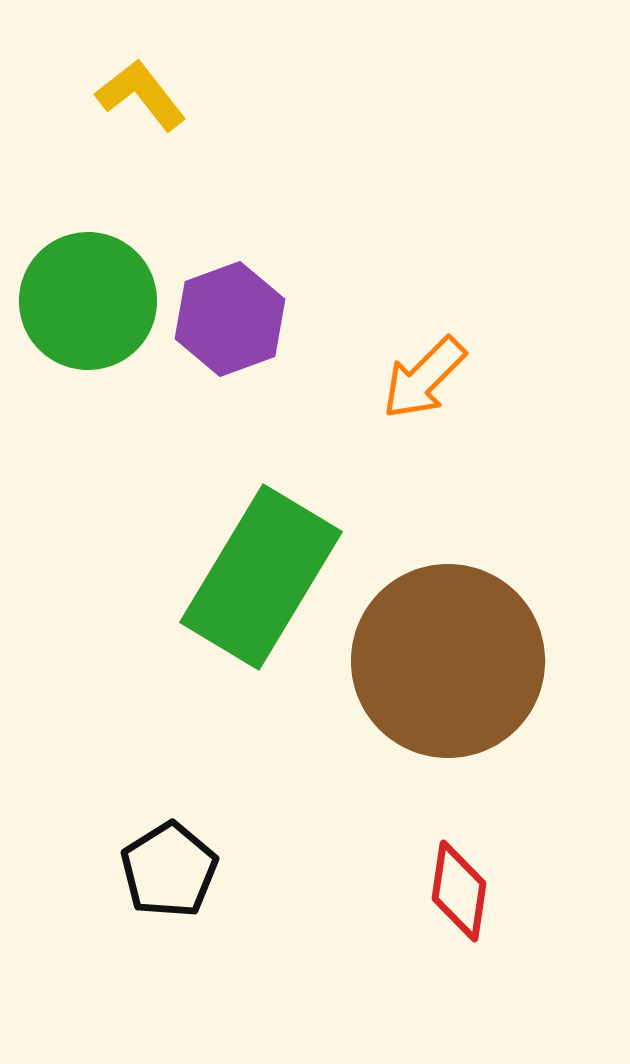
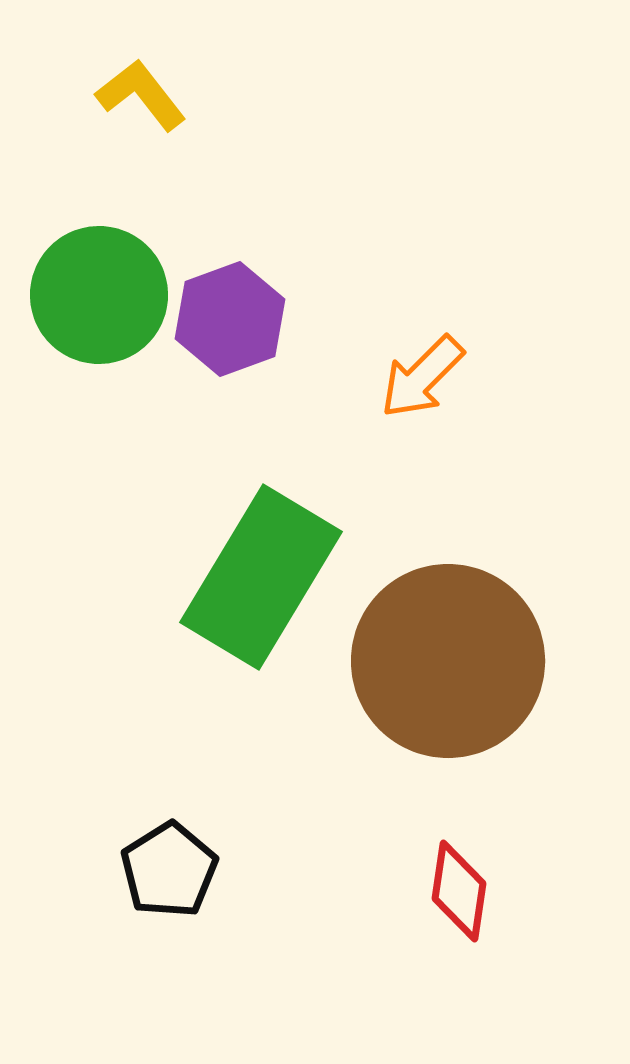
green circle: moved 11 px right, 6 px up
orange arrow: moved 2 px left, 1 px up
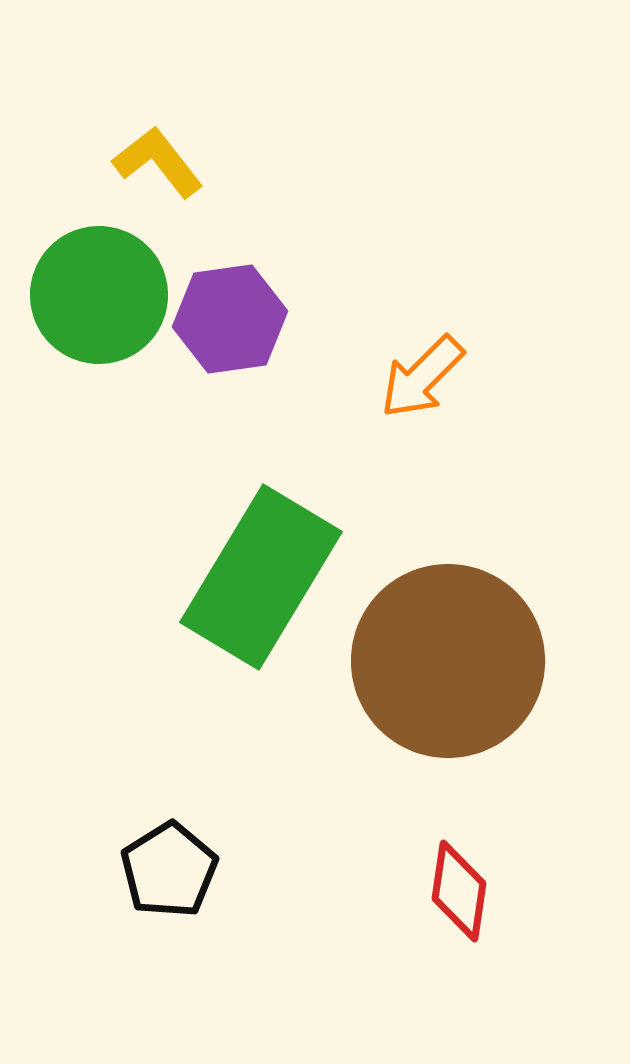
yellow L-shape: moved 17 px right, 67 px down
purple hexagon: rotated 12 degrees clockwise
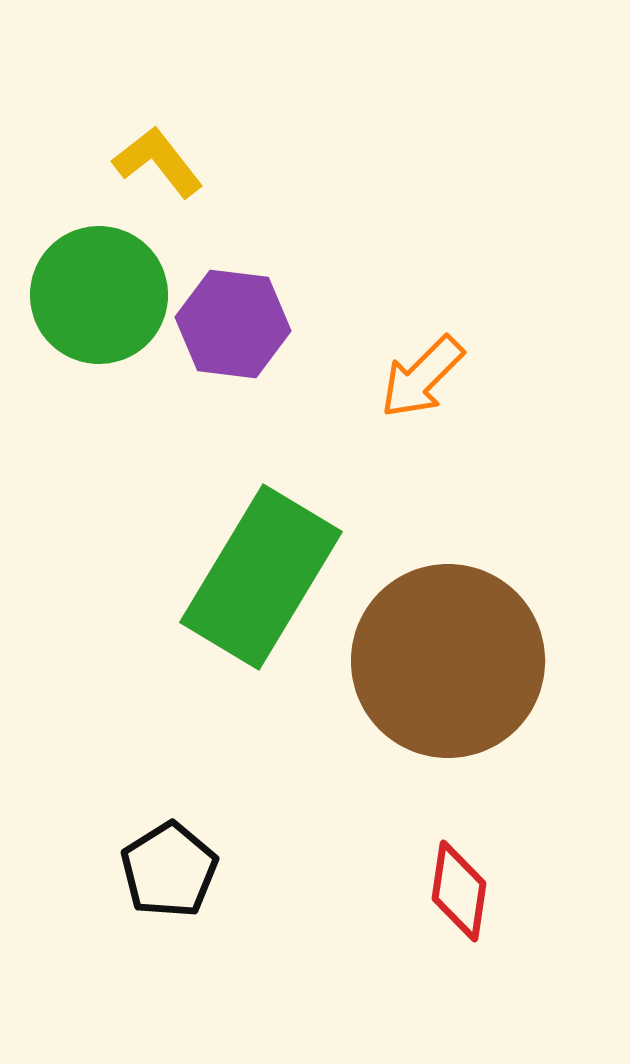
purple hexagon: moved 3 px right, 5 px down; rotated 15 degrees clockwise
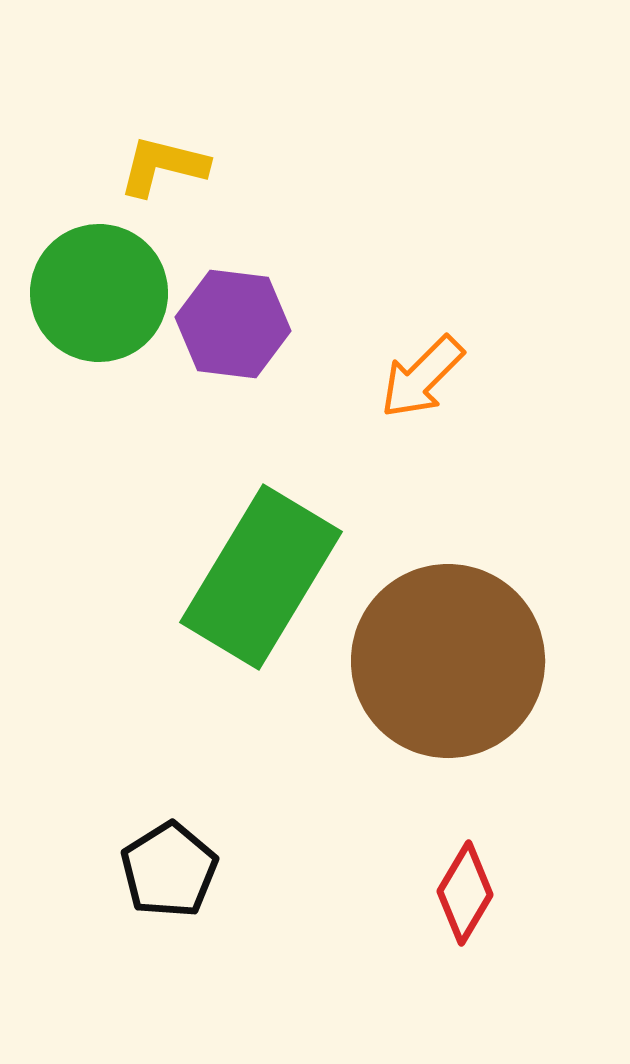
yellow L-shape: moved 5 px right, 4 px down; rotated 38 degrees counterclockwise
green circle: moved 2 px up
red diamond: moved 6 px right, 2 px down; rotated 22 degrees clockwise
